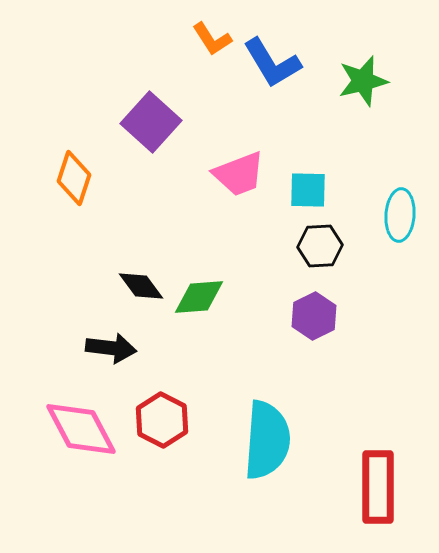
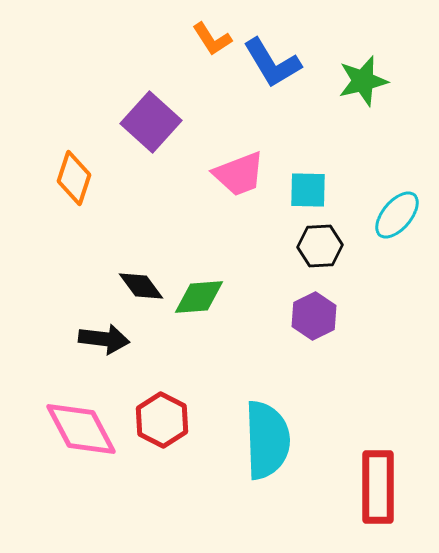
cyan ellipse: moved 3 px left; rotated 36 degrees clockwise
black arrow: moved 7 px left, 9 px up
cyan semicircle: rotated 6 degrees counterclockwise
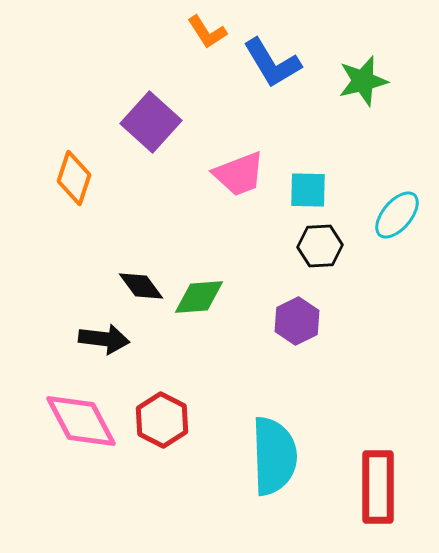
orange L-shape: moved 5 px left, 7 px up
purple hexagon: moved 17 px left, 5 px down
pink diamond: moved 8 px up
cyan semicircle: moved 7 px right, 16 px down
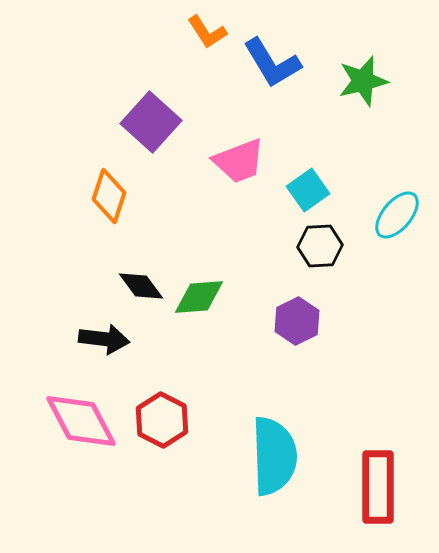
pink trapezoid: moved 13 px up
orange diamond: moved 35 px right, 18 px down
cyan square: rotated 36 degrees counterclockwise
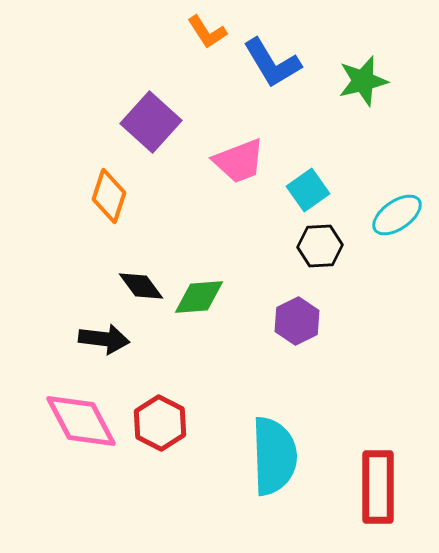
cyan ellipse: rotated 15 degrees clockwise
red hexagon: moved 2 px left, 3 px down
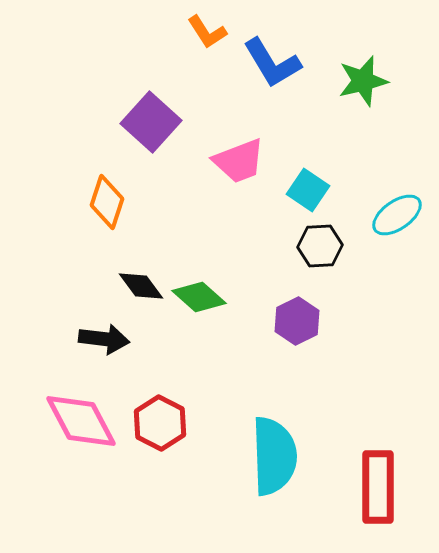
cyan square: rotated 21 degrees counterclockwise
orange diamond: moved 2 px left, 6 px down
green diamond: rotated 46 degrees clockwise
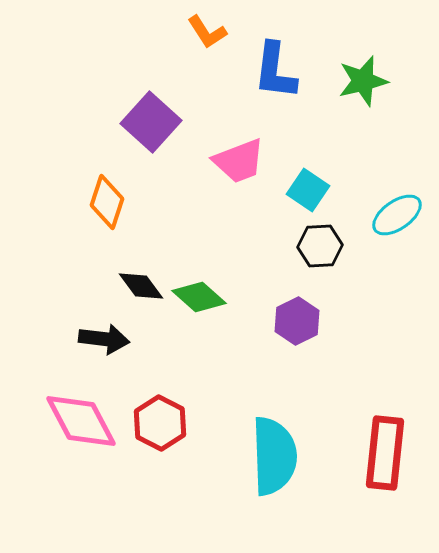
blue L-shape: moved 3 px right, 8 px down; rotated 38 degrees clockwise
red rectangle: moved 7 px right, 34 px up; rotated 6 degrees clockwise
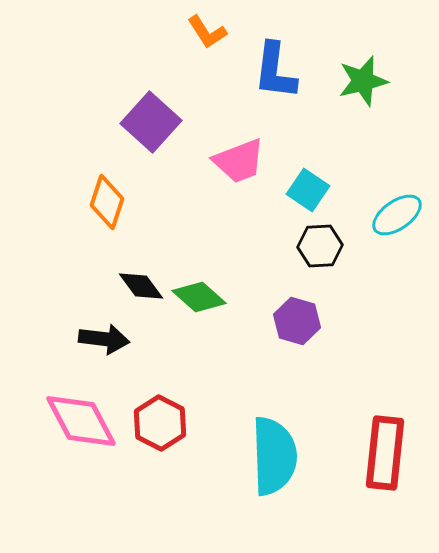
purple hexagon: rotated 18 degrees counterclockwise
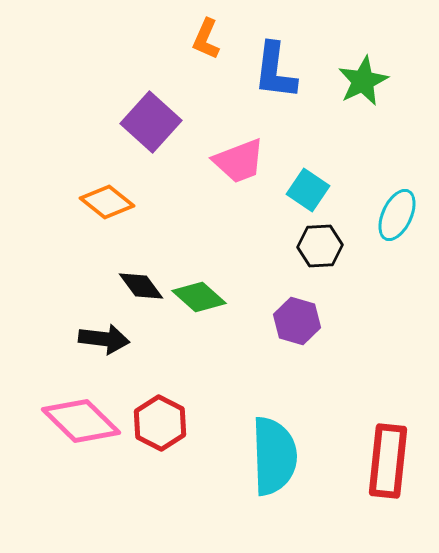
orange L-shape: moved 1 px left, 7 px down; rotated 57 degrees clockwise
green star: rotated 12 degrees counterclockwise
orange diamond: rotated 70 degrees counterclockwise
cyan ellipse: rotated 30 degrees counterclockwise
pink diamond: rotated 18 degrees counterclockwise
red rectangle: moved 3 px right, 8 px down
